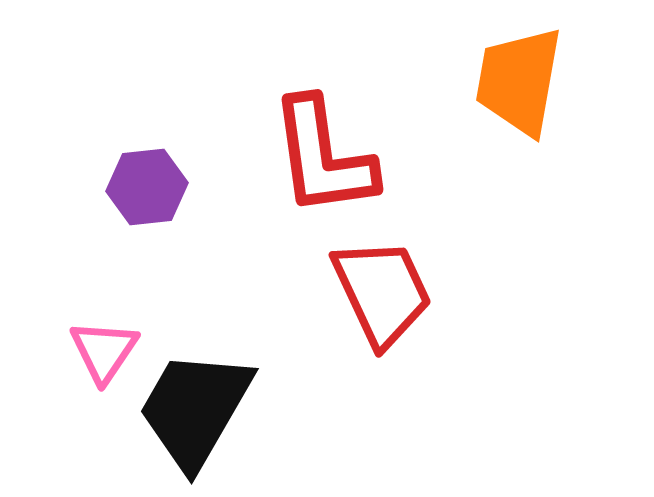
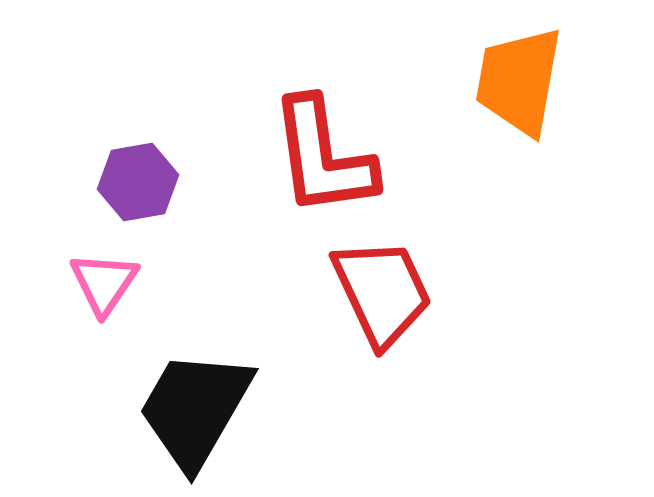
purple hexagon: moved 9 px left, 5 px up; rotated 4 degrees counterclockwise
pink triangle: moved 68 px up
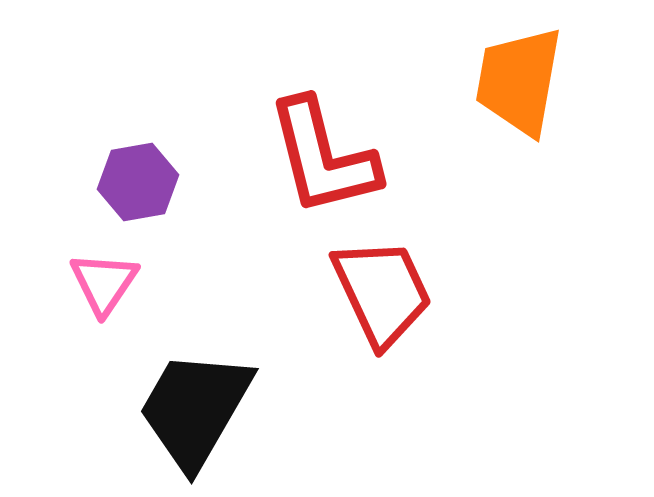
red L-shape: rotated 6 degrees counterclockwise
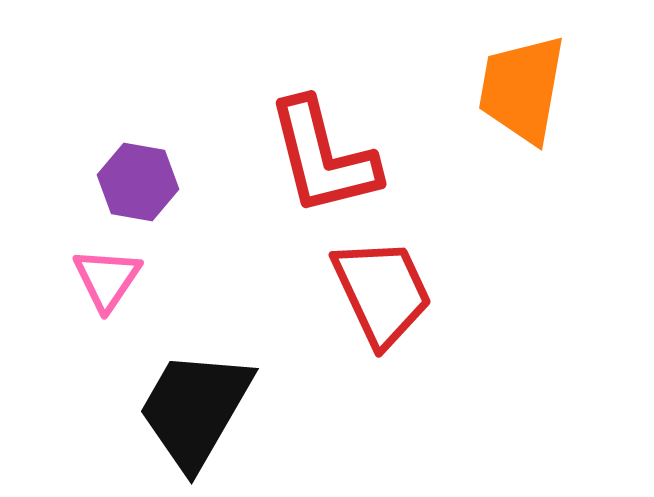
orange trapezoid: moved 3 px right, 8 px down
purple hexagon: rotated 20 degrees clockwise
pink triangle: moved 3 px right, 4 px up
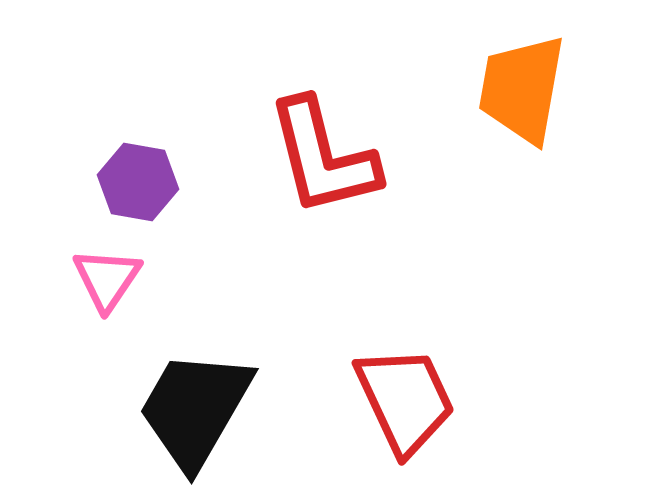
red trapezoid: moved 23 px right, 108 px down
